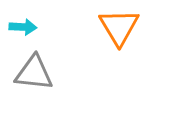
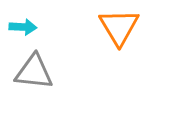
gray triangle: moved 1 px up
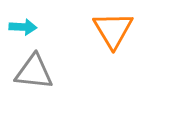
orange triangle: moved 6 px left, 3 px down
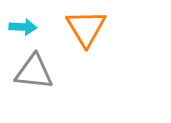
orange triangle: moved 27 px left, 2 px up
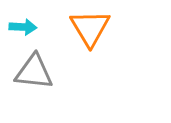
orange triangle: moved 4 px right
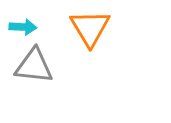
gray triangle: moved 6 px up
